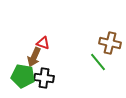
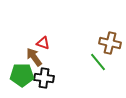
brown arrow: rotated 120 degrees clockwise
green pentagon: moved 1 px left, 1 px up; rotated 10 degrees counterclockwise
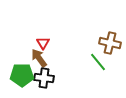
red triangle: rotated 40 degrees clockwise
brown arrow: moved 5 px right, 1 px down
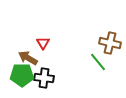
brown arrow: moved 11 px left; rotated 24 degrees counterclockwise
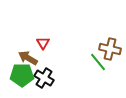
brown cross: moved 6 px down
black cross: rotated 24 degrees clockwise
